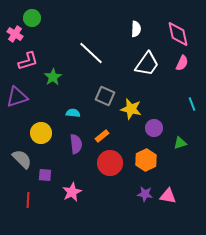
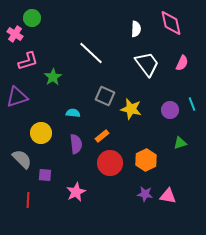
pink diamond: moved 7 px left, 11 px up
white trapezoid: rotated 72 degrees counterclockwise
purple circle: moved 16 px right, 18 px up
pink star: moved 4 px right
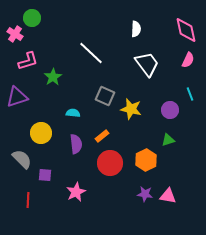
pink diamond: moved 15 px right, 7 px down
pink semicircle: moved 6 px right, 3 px up
cyan line: moved 2 px left, 10 px up
green triangle: moved 12 px left, 3 px up
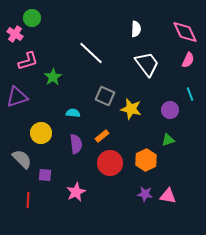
pink diamond: moved 1 px left, 2 px down; rotated 12 degrees counterclockwise
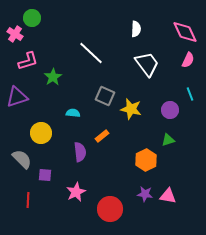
purple semicircle: moved 4 px right, 8 px down
red circle: moved 46 px down
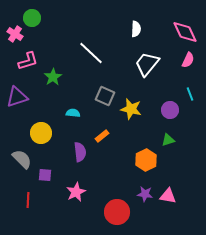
white trapezoid: rotated 104 degrees counterclockwise
red circle: moved 7 px right, 3 px down
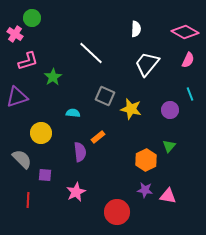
pink diamond: rotated 36 degrees counterclockwise
orange rectangle: moved 4 px left, 1 px down
green triangle: moved 1 px right, 6 px down; rotated 32 degrees counterclockwise
purple star: moved 4 px up
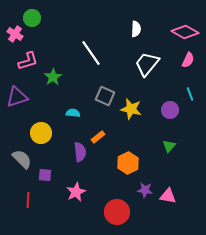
white line: rotated 12 degrees clockwise
orange hexagon: moved 18 px left, 3 px down
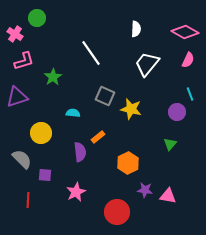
green circle: moved 5 px right
pink L-shape: moved 4 px left
purple circle: moved 7 px right, 2 px down
green triangle: moved 1 px right, 2 px up
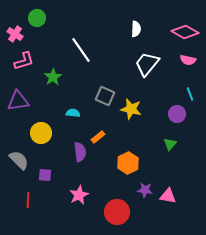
white line: moved 10 px left, 3 px up
pink semicircle: rotated 77 degrees clockwise
purple triangle: moved 1 px right, 4 px down; rotated 10 degrees clockwise
purple circle: moved 2 px down
gray semicircle: moved 3 px left, 1 px down
pink star: moved 3 px right, 3 px down
